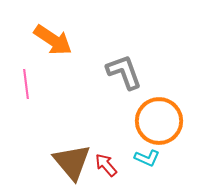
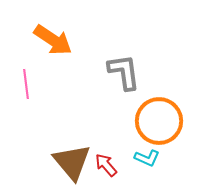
gray L-shape: rotated 12 degrees clockwise
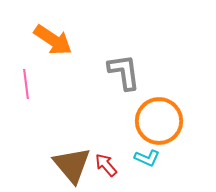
brown triangle: moved 3 px down
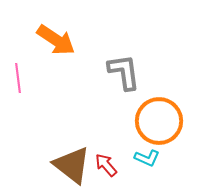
orange arrow: moved 3 px right
pink line: moved 8 px left, 6 px up
brown triangle: rotated 12 degrees counterclockwise
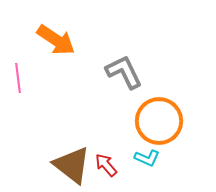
gray L-shape: rotated 18 degrees counterclockwise
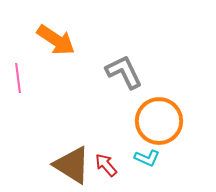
brown triangle: rotated 6 degrees counterclockwise
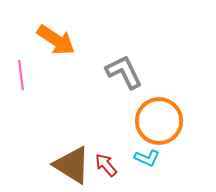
pink line: moved 3 px right, 3 px up
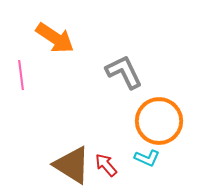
orange arrow: moved 1 px left, 2 px up
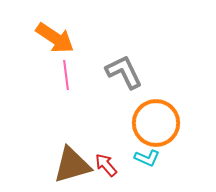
pink line: moved 45 px right
orange circle: moved 3 px left, 2 px down
brown triangle: rotated 48 degrees counterclockwise
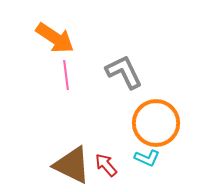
brown triangle: rotated 42 degrees clockwise
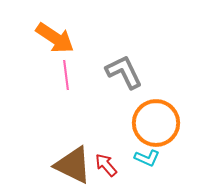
brown triangle: moved 1 px right
